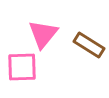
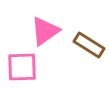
pink triangle: moved 2 px right, 3 px up; rotated 16 degrees clockwise
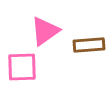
brown rectangle: rotated 36 degrees counterclockwise
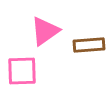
pink square: moved 4 px down
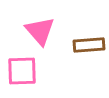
pink triangle: moved 5 px left; rotated 36 degrees counterclockwise
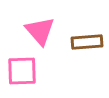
brown rectangle: moved 2 px left, 3 px up
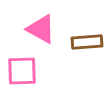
pink triangle: moved 1 px right, 2 px up; rotated 20 degrees counterclockwise
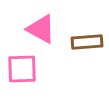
pink square: moved 2 px up
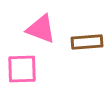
pink triangle: rotated 8 degrees counterclockwise
